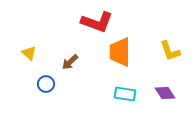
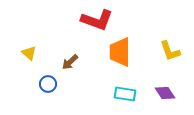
red L-shape: moved 2 px up
blue circle: moved 2 px right
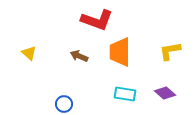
yellow L-shape: rotated 100 degrees clockwise
brown arrow: moved 9 px right, 6 px up; rotated 66 degrees clockwise
blue circle: moved 16 px right, 20 px down
purple diamond: rotated 15 degrees counterclockwise
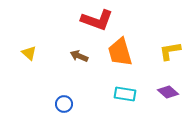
orange trapezoid: rotated 16 degrees counterclockwise
purple diamond: moved 3 px right, 1 px up
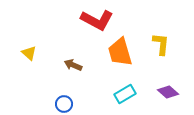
red L-shape: rotated 8 degrees clockwise
yellow L-shape: moved 9 px left, 7 px up; rotated 105 degrees clockwise
brown arrow: moved 6 px left, 9 px down
cyan rectangle: rotated 40 degrees counterclockwise
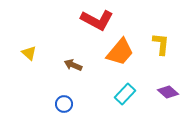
orange trapezoid: rotated 124 degrees counterclockwise
cyan rectangle: rotated 15 degrees counterclockwise
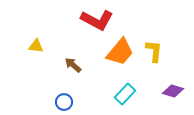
yellow L-shape: moved 7 px left, 7 px down
yellow triangle: moved 7 px right, 7 px up; rotated 35 degrees counterclockwise
brown arrow: rotated 18 degrees clockwise
purple diamond: moved 5 px right, 1 px up; rotated 25 degrees counterclockwise
blue circle: moved 2 px up
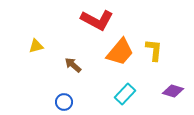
yellow triangle: rotated 21 degrees counterclockwise
yellow L-shape: moved 1 px up
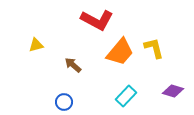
yellow triangle: moved 1 px up
yellow L-shape: moved 2 px up; rotated 20 degrees counterclockwise
cyan rectangle: moved 1 px right, 2 px down
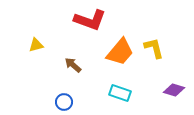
red L-shape: moved 7 px left; rotated 8 degrees counterclockwise
purple diamond: moved 1 px right, 1 px up
cyan rectangle: moved 6 px left, 3 px up; rotated 65 degrees clockwise
